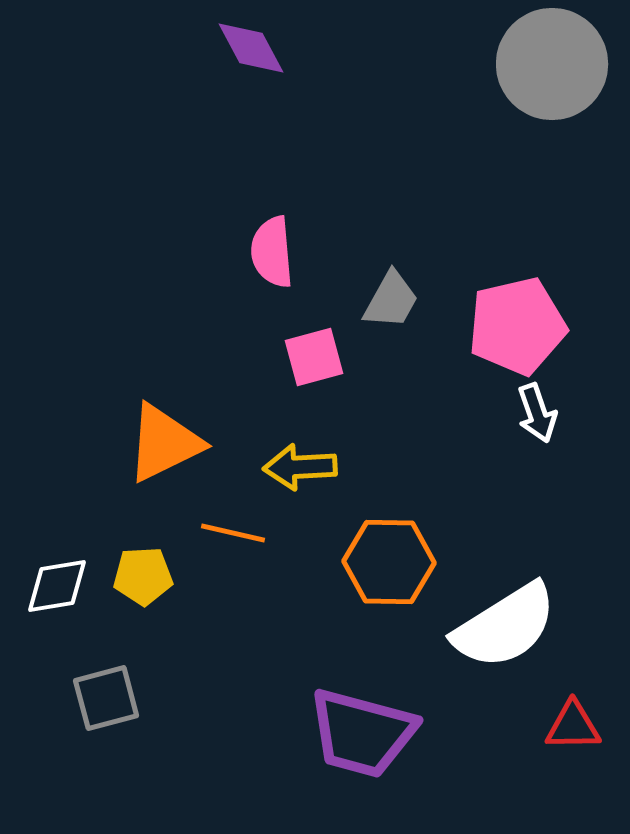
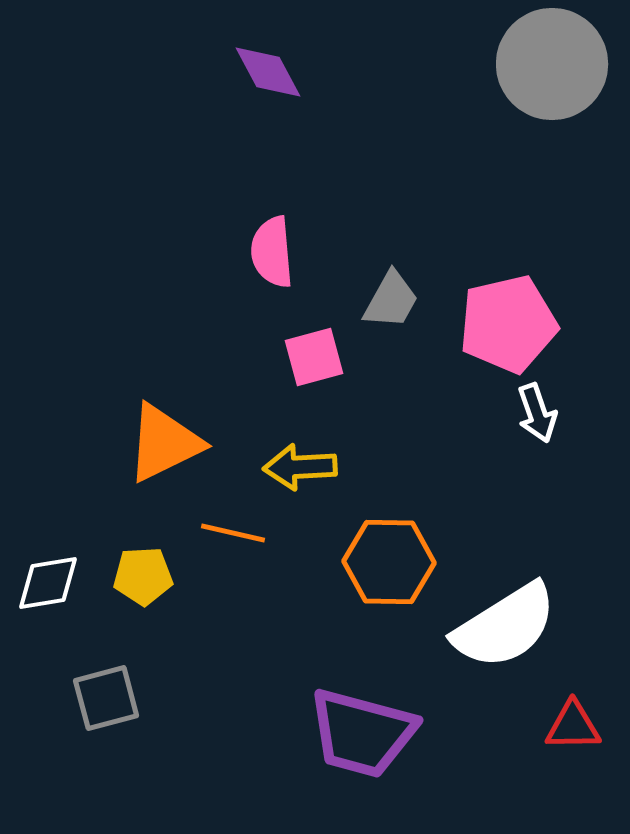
purple diamond: moved 17 px right, 24 px down
pink pentagon: moved 9 px left, 2 px up
white diamond: moved 9 px left, 3 px up
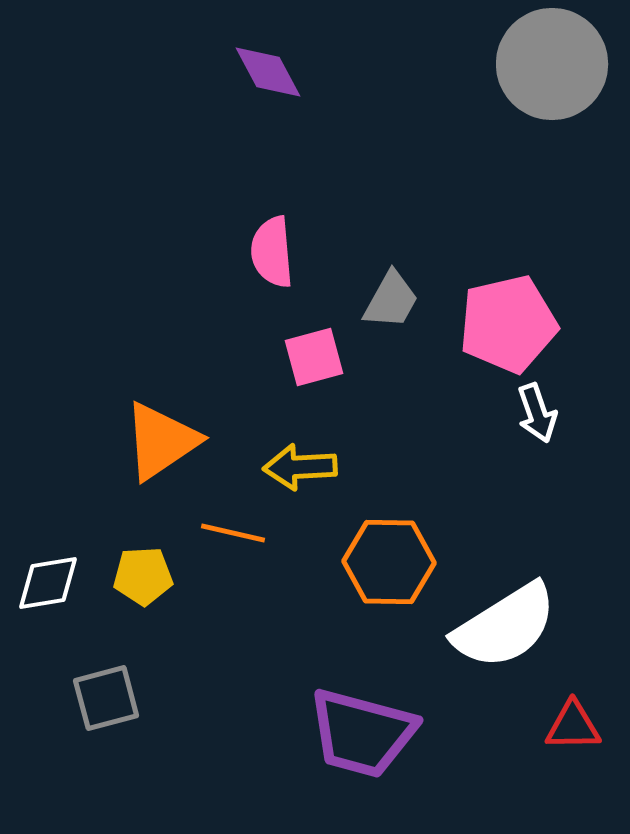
orange triangle: moved 3 px left, 2 px up; rotated 8 degrees counterclockwise
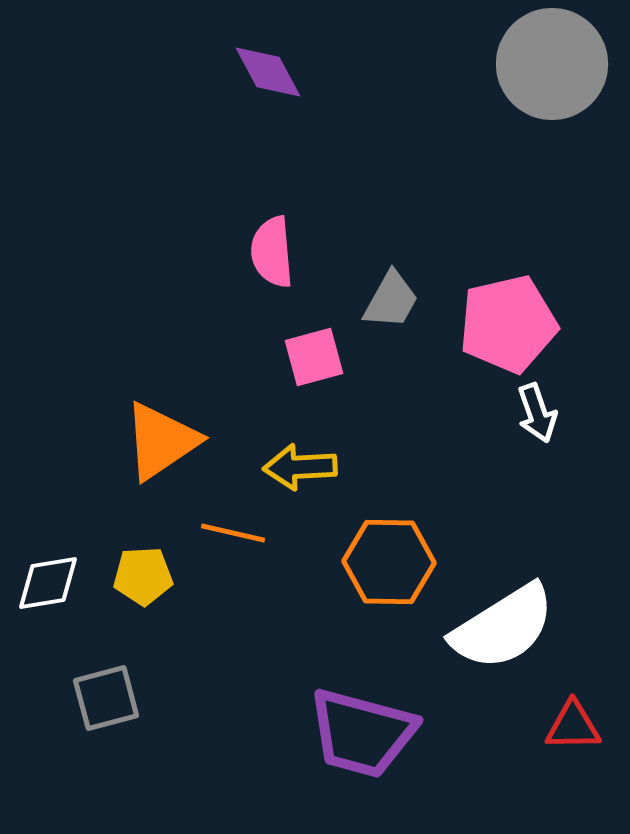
white semicircle: moved 2 px left, 1 px down
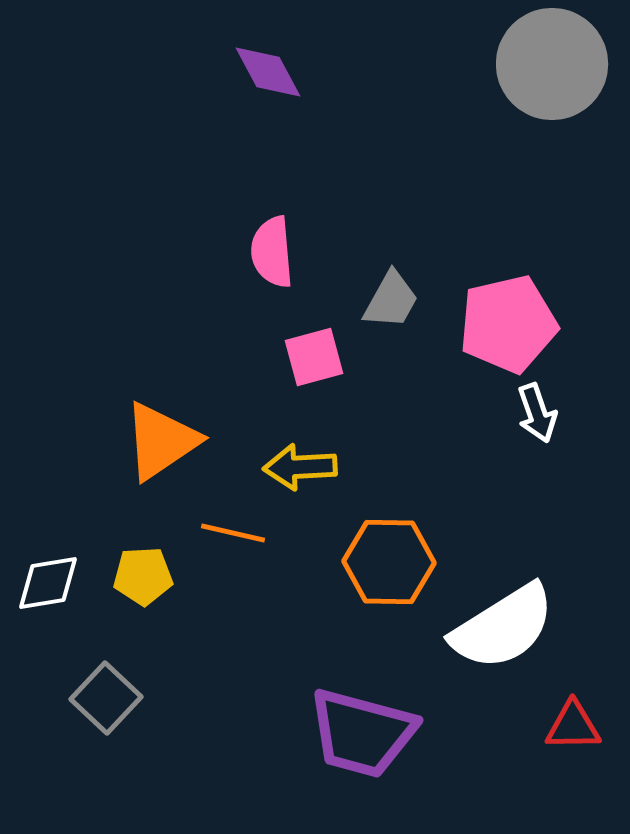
gray square: rotated 32 degrees counterclockwise
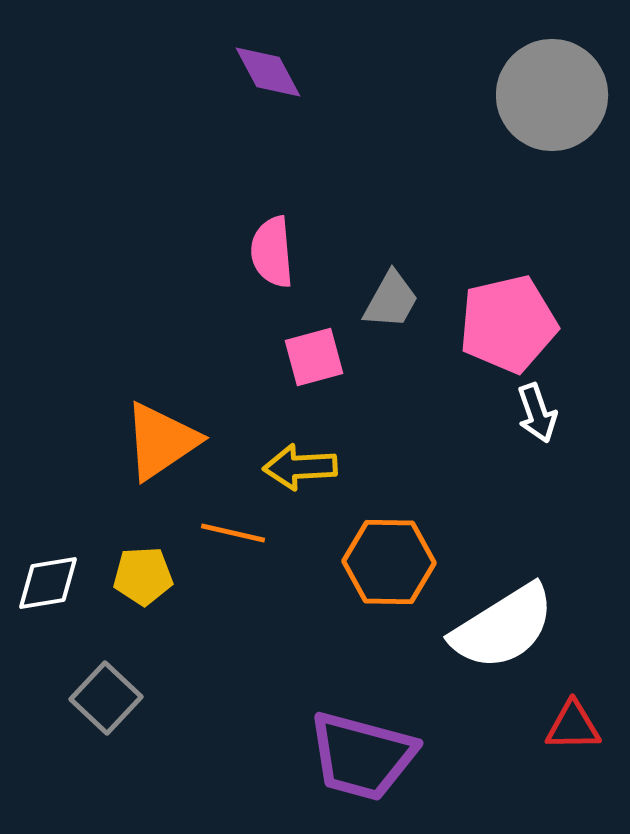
gray circle: moved 31 px down
purple trapezoid: moved 23 px down
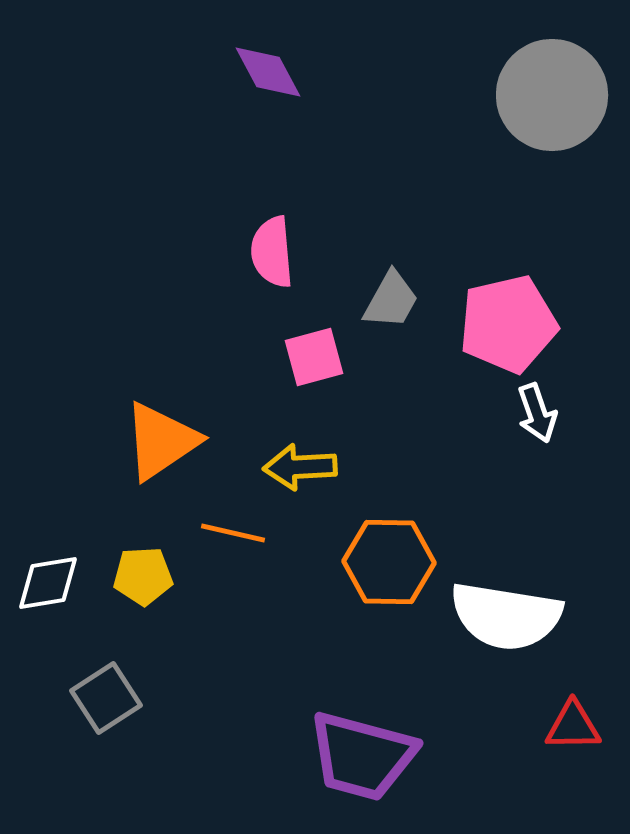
white semicircle: moved 3 px right, 11 px up; rotated 41 degrees clockwise
gray square: rotated 14 degrees clockwise
